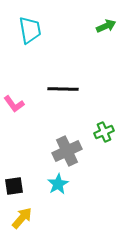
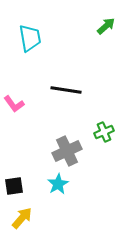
green arrow: rotated 18 degrees counterclockwise
cyan trapezoid: moved 8 px down
black line: moved 3 px right, 1 px down; rotated 8 degrees clockwise
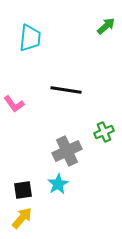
cyan trapezoid: rotated 16 degrees clockwise
black square: moved 9 px right, 4 px down
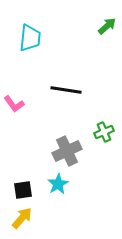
green arrow: moved 1 px right
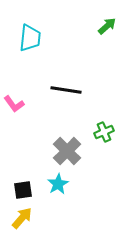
gray cross: rotated 20 degrees counterclockwise
